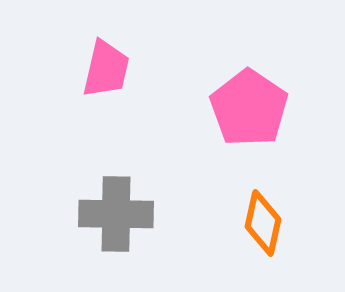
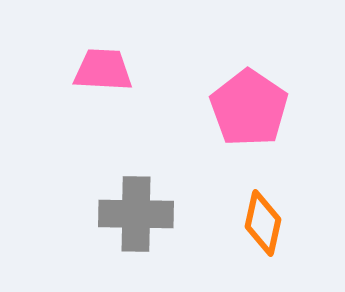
pink trapezoid: moved 3 px left, 1 px down; rotated 100 degrees counterclockwise
gray cross: moved 20 px right
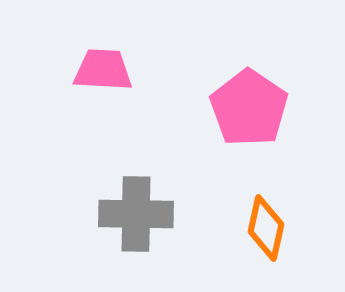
orange diamond: moved 3 px right, 5 px down
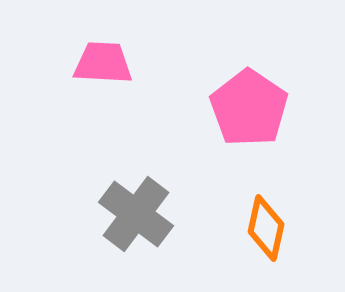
pink trapezoid: moved 7 px up
gray cross: rotated 36 degrees clockwise
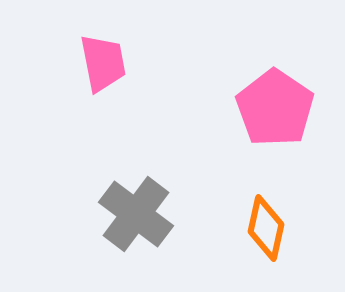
pink trapezoid: rotated 76 degrees clockwise
pink pentagon: moved 26 px right
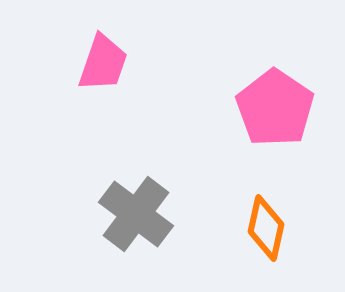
pink trapezoid: rotated 30 degrees clockwise
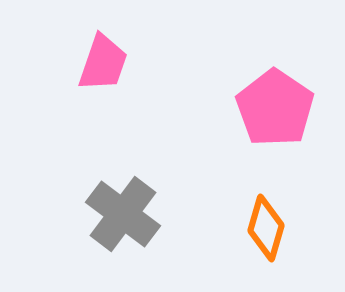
gray cross: moved 13 px left
orange diamond: rotated 4 degrees clockwise
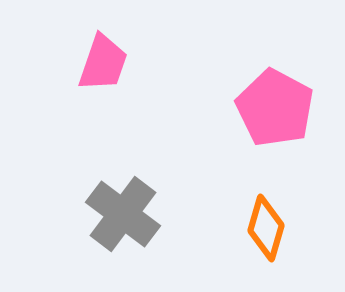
pink pentagon: rotated 6 degrees counterclockwise
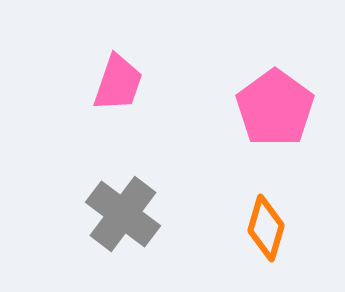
pink trapezoid: moved 15 px right, 20 px down
pink pentagon: rotated 8 degrees clockwise
